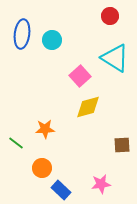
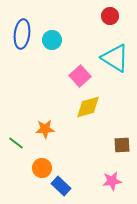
pink star: moved 11 px right, 3 px up
blue rectangle: moved 4 px up
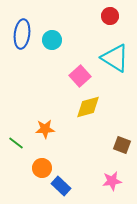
brown square: rotated 24 degrees clockwise
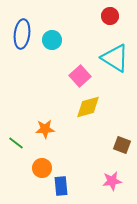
blue rectangle: rotated 42 degrees clockwise
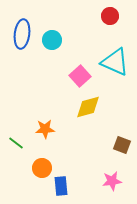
cyan triangle: moved 4 px down; rotated 8 degrees counterclockwise
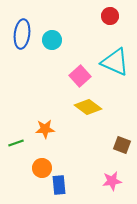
yellow diamond: rotated 52 degrees clockwise
green line: rotated 56 degrees counterclockwise
blue rectangle: moved 2 px left, 1 px up
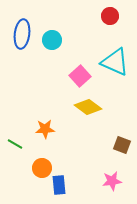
green line: moved 1 px left, 1 px down; rotated 49 degrees clockwise
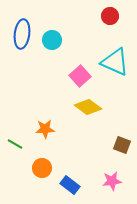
blue rectangle: moved 11 px right; rotated 48 degrees counterclockwise
